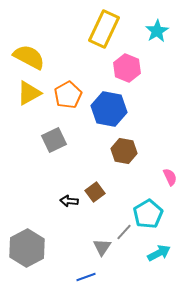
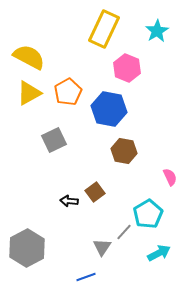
orange pentagon: moved 3 px up
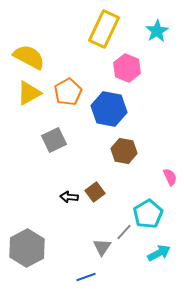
black arrow: moved 4 px up
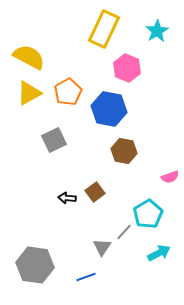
pink semicircle: rotated 96 degrees clockwise
black arrow: moved 2 px left, 1 px down
gray hexagon: moved 8 px right, 17 px down; rotated 24 degrees counterclockwise
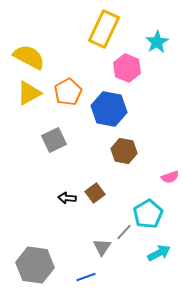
cyan star: moved 11 px down
brown square: moved 1 px down
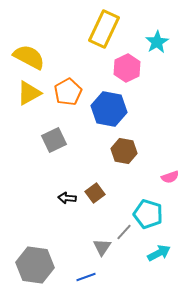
pink hexagon: rotated 12 degrees clockwise
cyan pentagon: rotated 24 degrees counterclockwise
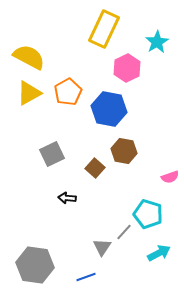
gray square: moved 2 px left, 14 px down
brown square: moved 25 px up; rotated 12 degrees counterclockwise
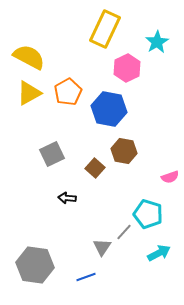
yellow rectangle: moved 1 px right
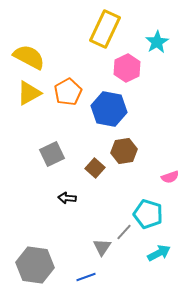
brown hexagon: rotated 20 degrees counterclockwise
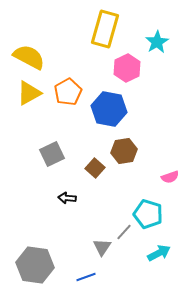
yellow rectangle: rotated 9 degrees counterclockwise
